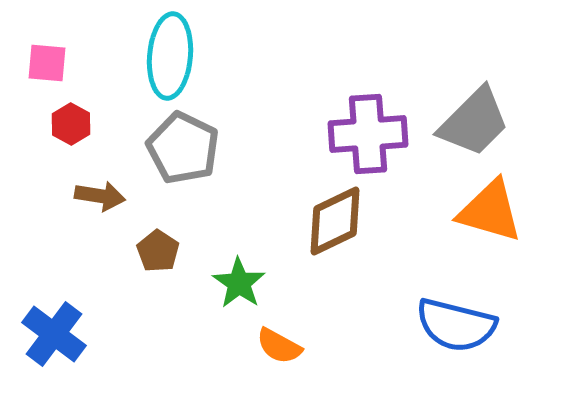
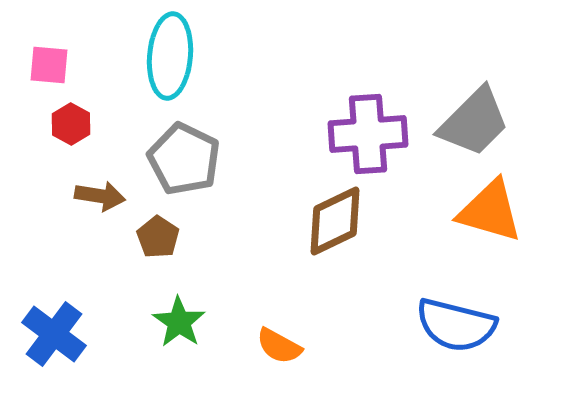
pink square: moved 2 px right, 2 px down
gray pentagon: moved 1 px right, 11 px down
brown pentagon: moved 14 px up
green star: moved 60 px left, 39 px down
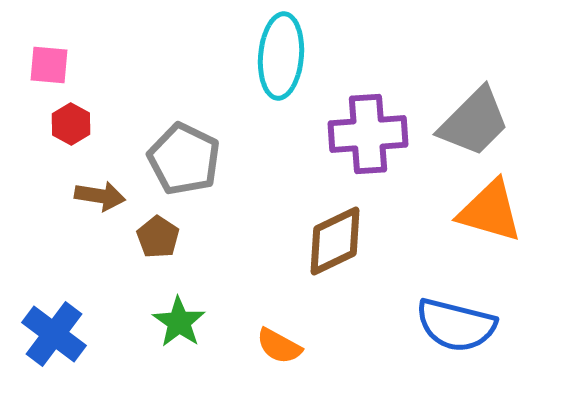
cyan ellipse: moved 111 px right
brown diamond: moved 20 px down
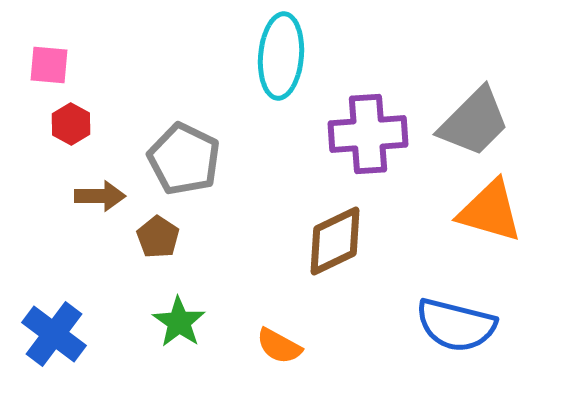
brown arrow: rotated 9 degrees counterclockwise
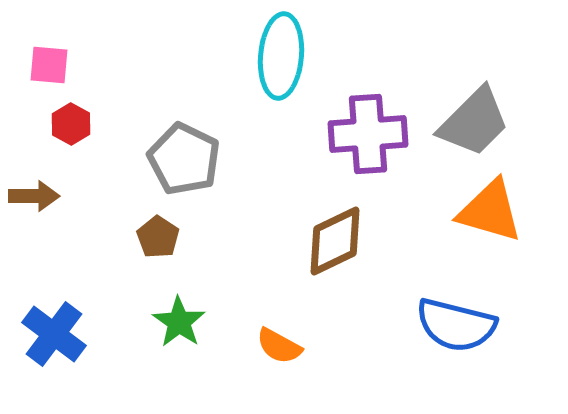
brown arrow: moved 66 px left
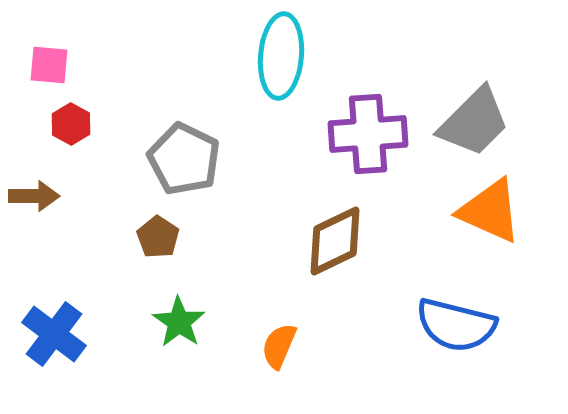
orange triangle: rotated 8 degrees clockwise
orange semicircle: rotated 84 degrees clockwise
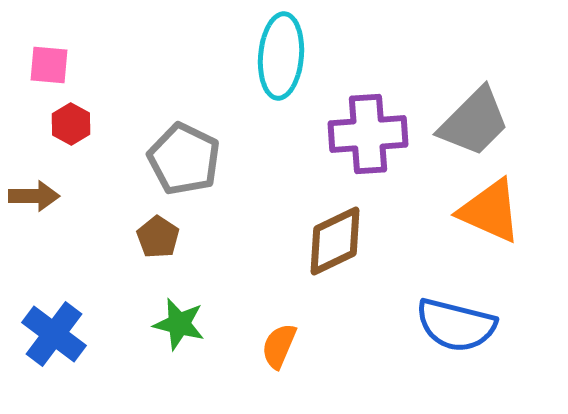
green star: moved 2 px down; rotated 20 degrees counterclockwise
